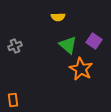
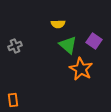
yellow semicircle: moved 7 px down
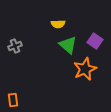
purple square: moved 1 px right
orange star: moved 4 px right; rotated 20 degrees clockwise
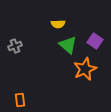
orange rectangle: moved 7 px right
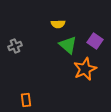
orange rectangle: moved 6 px right
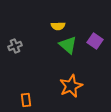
yellow semicircle: moved 2 px down
orange star: moved 14 px left, 17 px down
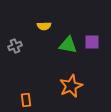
yellow semicircle: moved 14 px left
purple square: moved 3 px left, 1 px down; rotated 35 degrees counterclockwise
green triangle: rotated 30 degrees counterclockwise
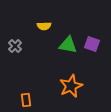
purple square: moved 2 px down; rotated 21 degrees clockwise
gray cross: rotated 24 degrees counterclockwise
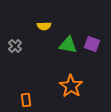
orange star: rotated 15 degrees counterclockwise
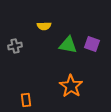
gray cross: rotated 32 degrees clockwise
